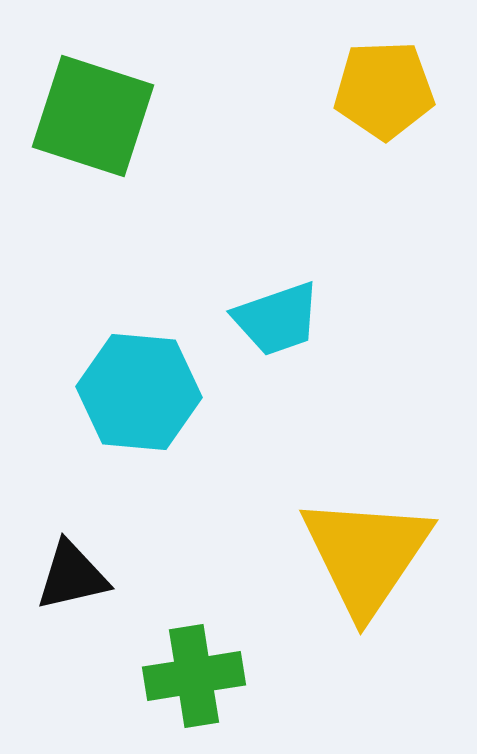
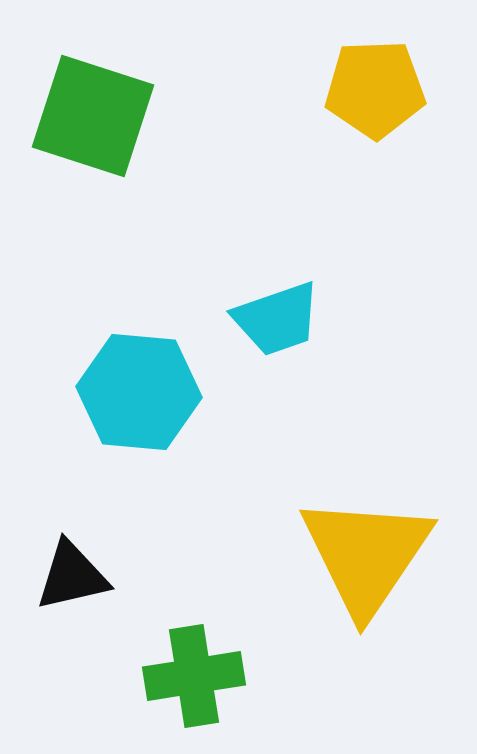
yellow pentagon: moved 9 px left, 1 px up
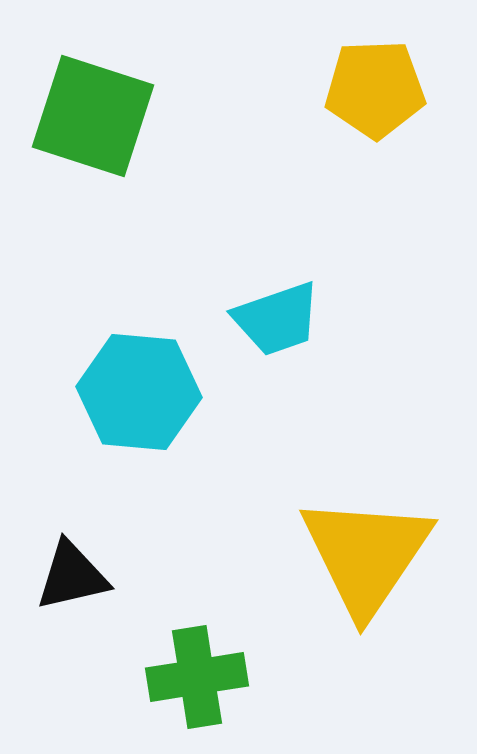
green cross: moved 3 px right, 1 px down
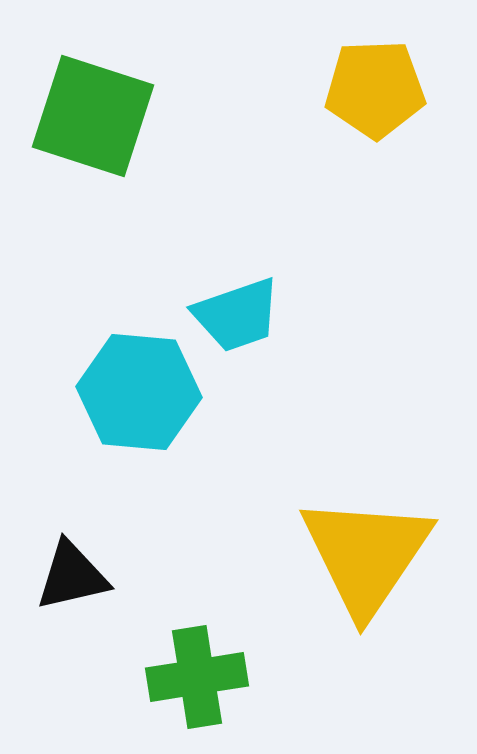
cyan trapezoid: moved 40 px left, 4 px up
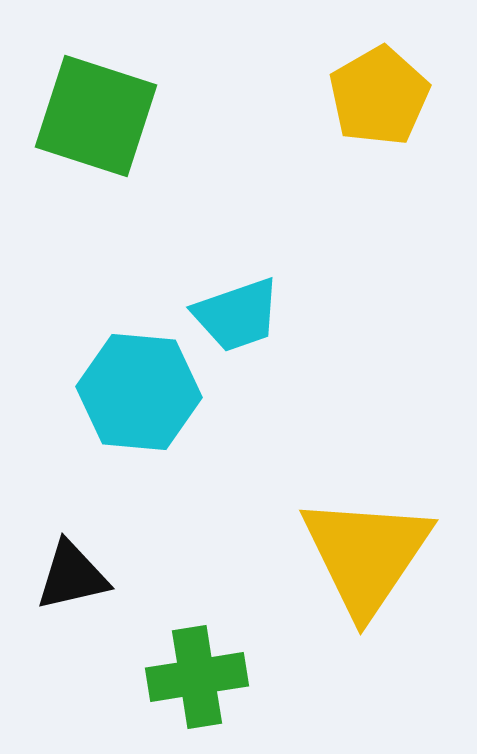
yellow pentagon: moved 4 px right, 7 px down; rotated 28 degrees counterclockwise
green square: moved 3 px right
